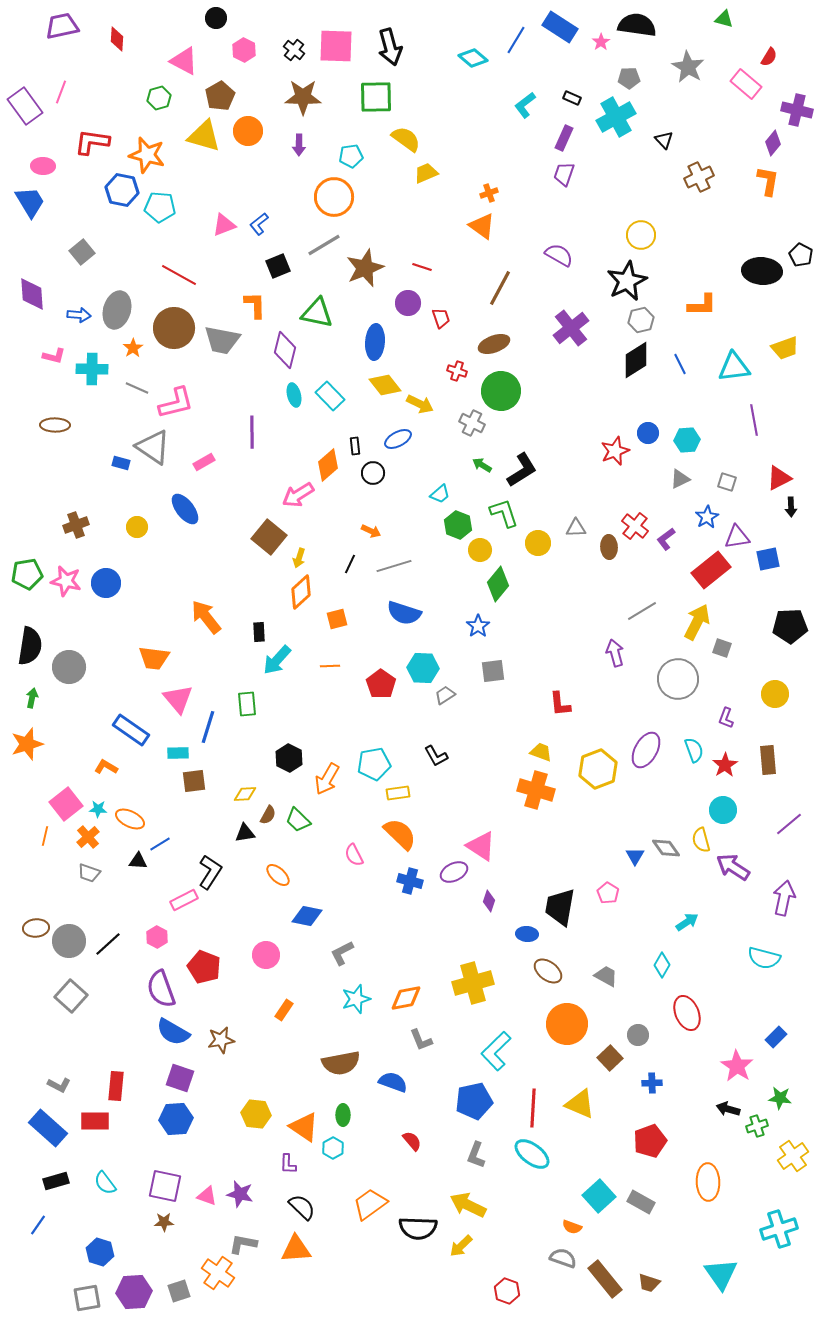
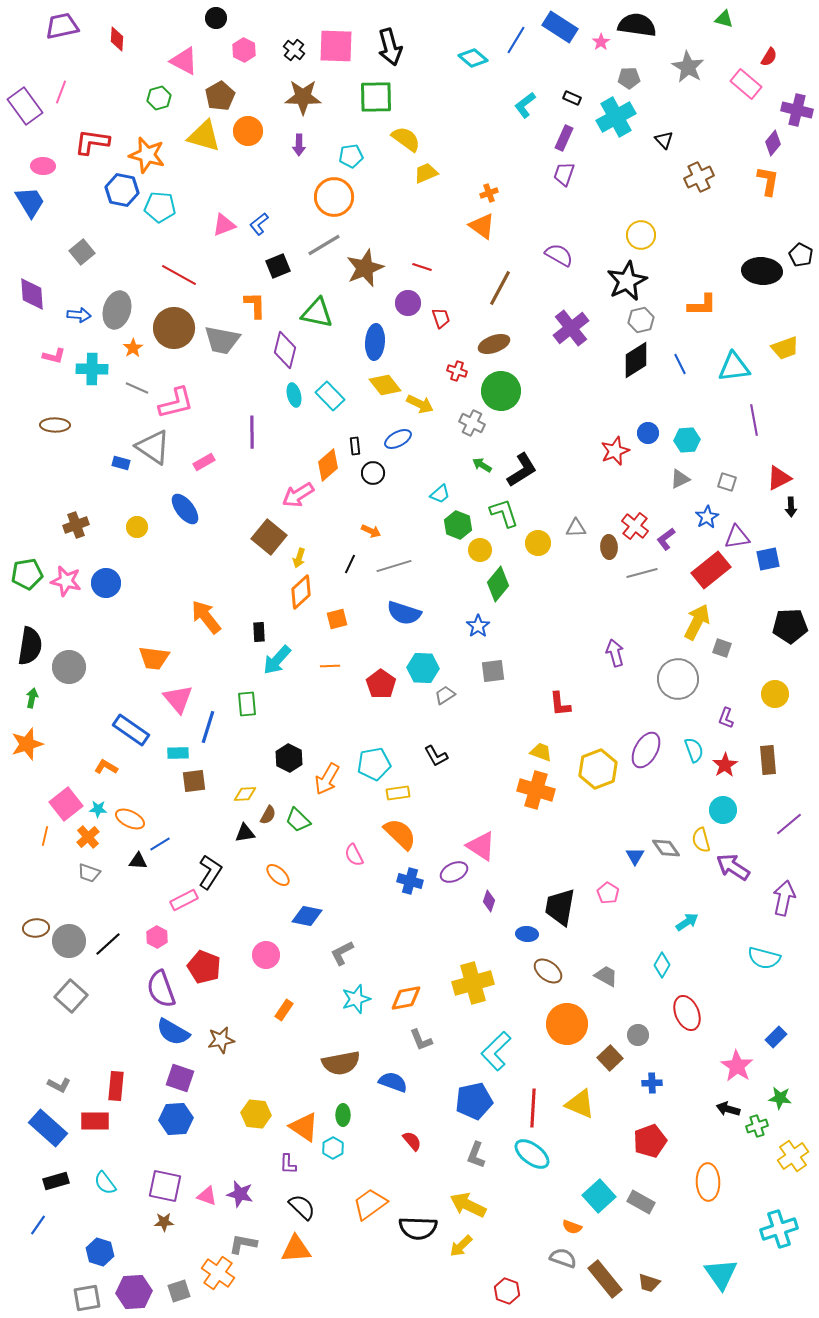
gray line at (642, 611): moved 38 px up; rotated 16 degrees clockwise
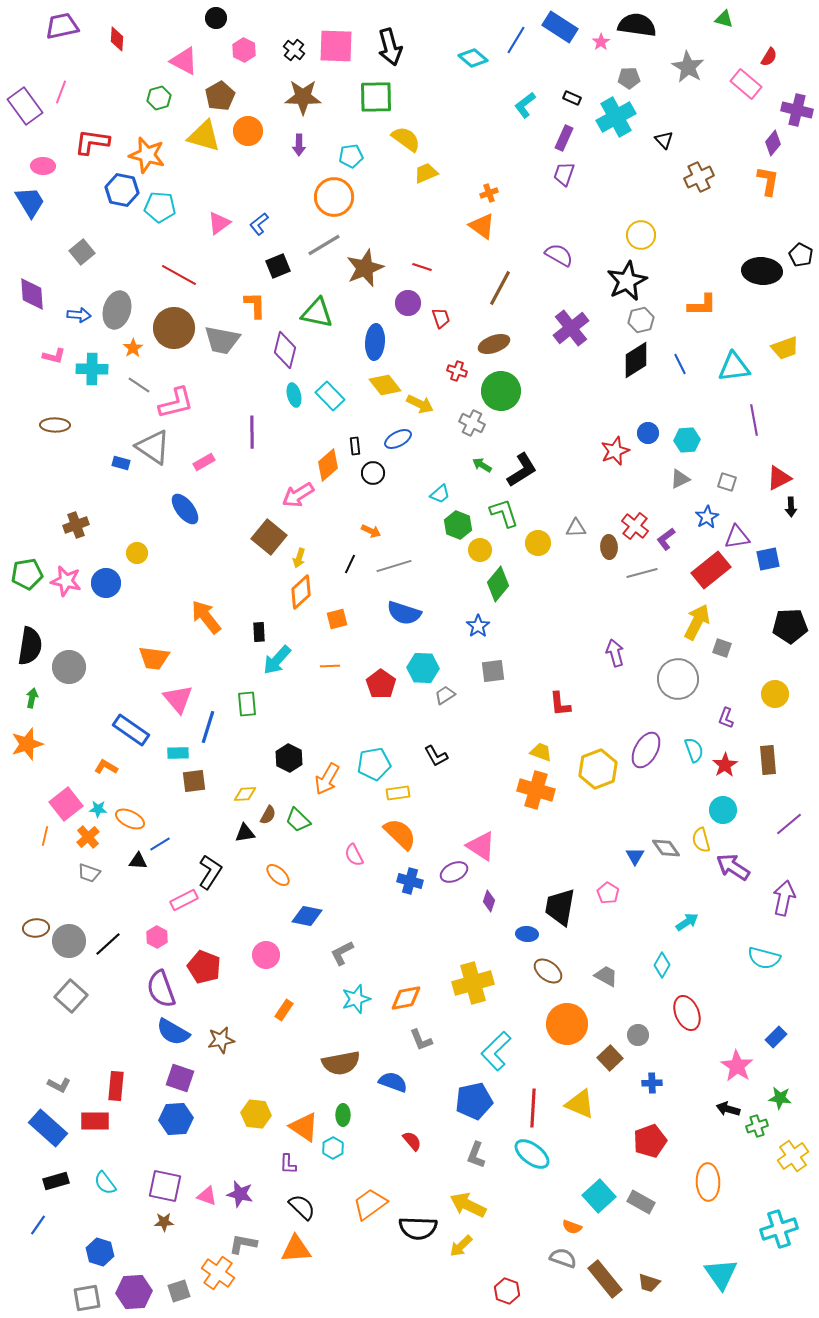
pink triangle at (224, 225): moved 5 px left, 2 px up; rotated 15 degrees counterclockwise
gray line at (137, 388): moved 2 px right, 3 px up; rotated 10 degrees clockwise
yellow circle at (137, 527): moved 26 px down
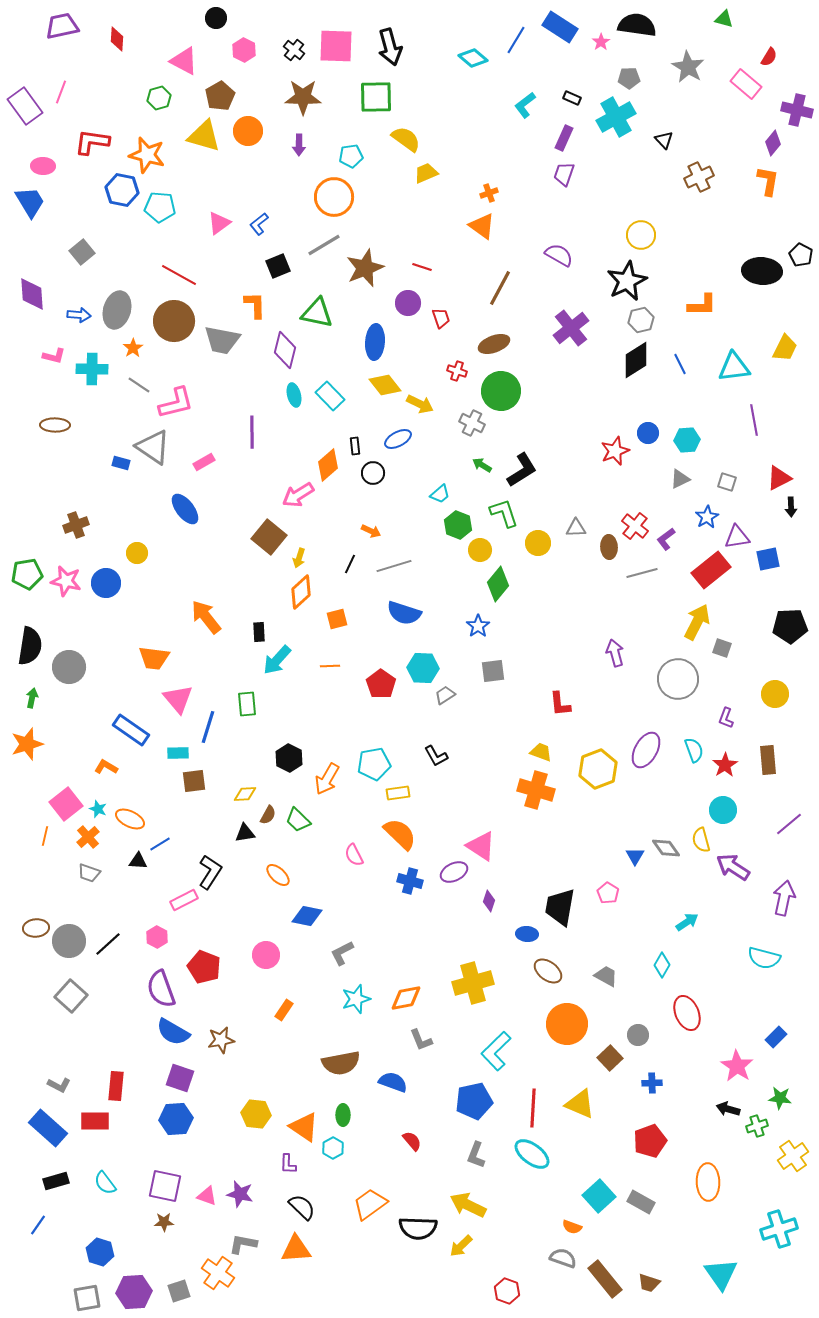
brown circle at (174, 328): moved 7 px up
yellow trapezoid at (785, 348): rotated 44 degrees counterclockwise
cyan star at (98, 809): rotated 18 degrees clockwise
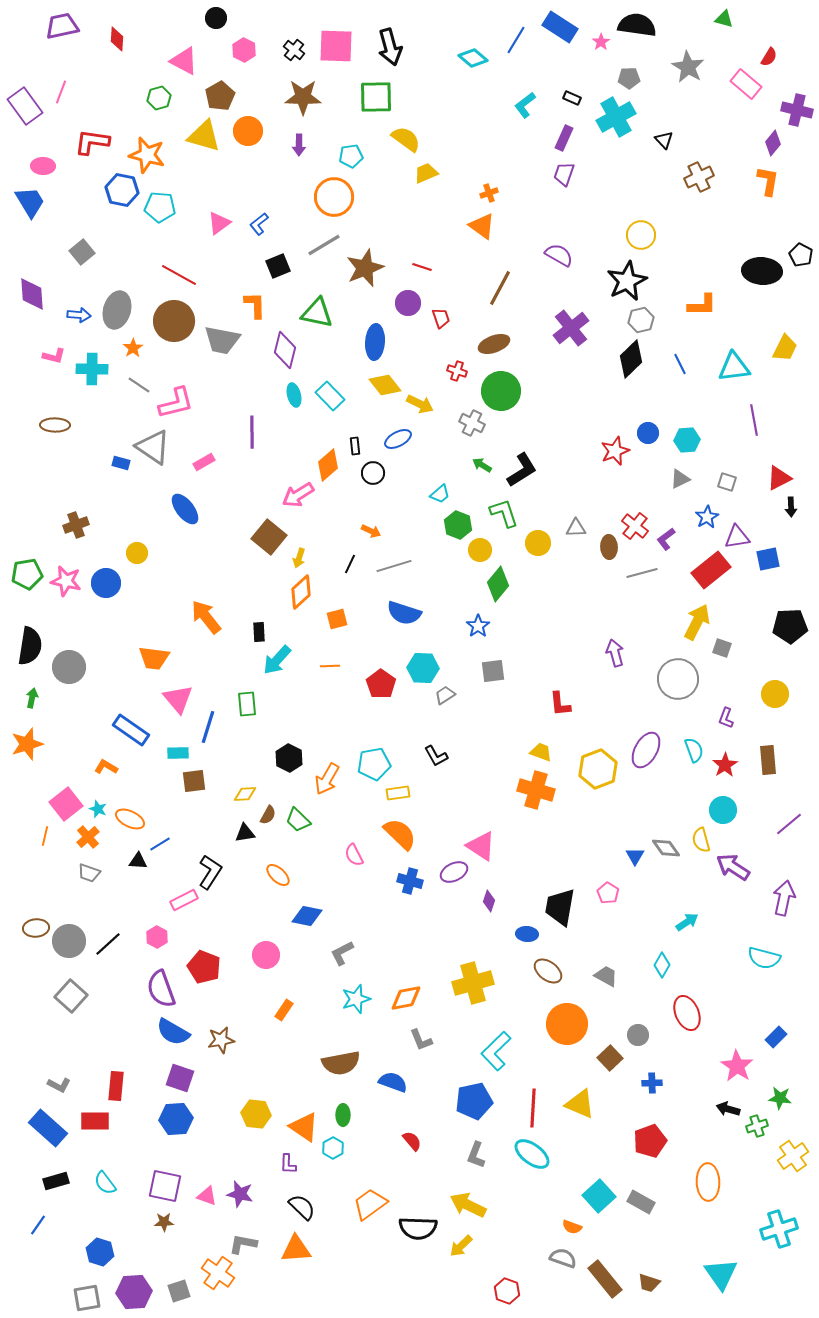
black diamond at (636, 360): moved 5 px left, 1 px up; rotated 12 degrees counterclockwise
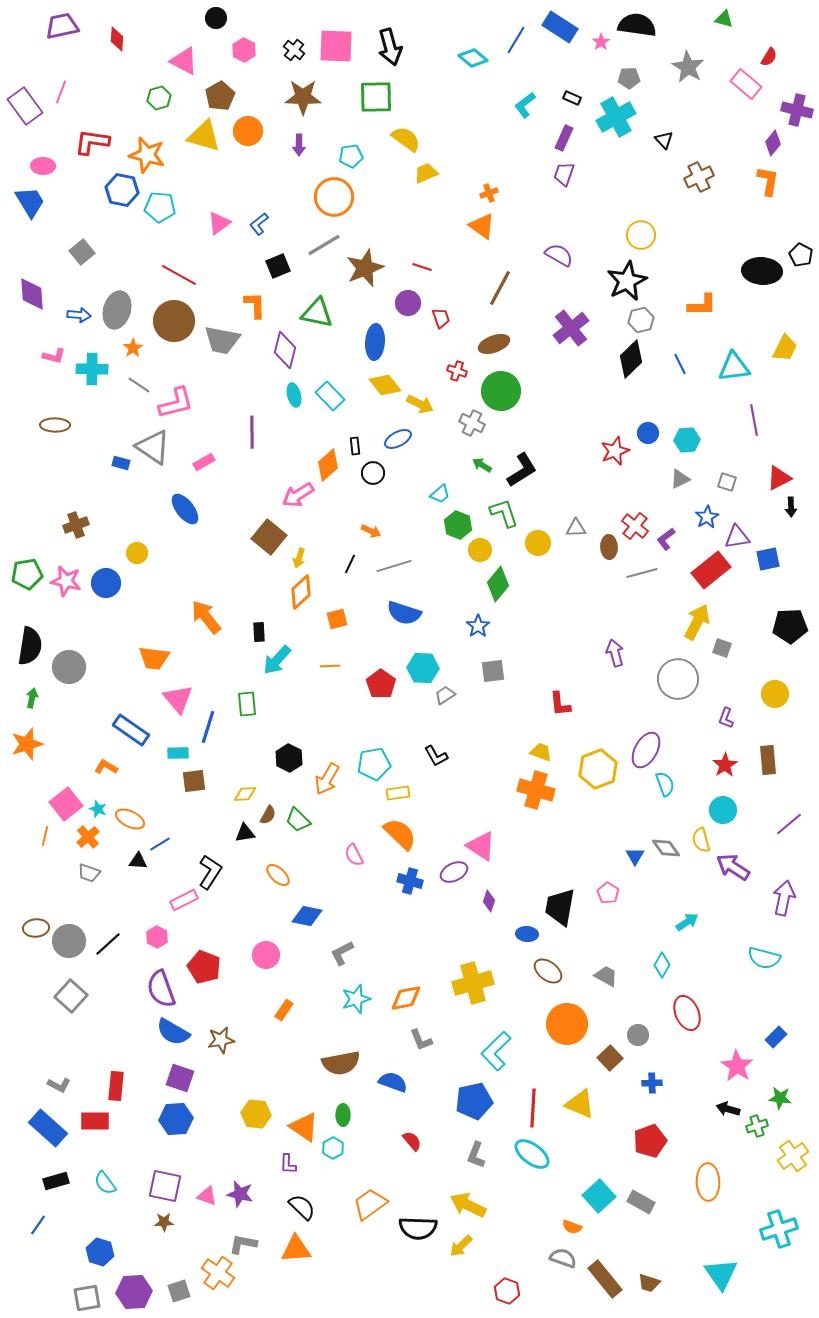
cyan semicircle at (694, 750): moved 29 px left, 34 px down
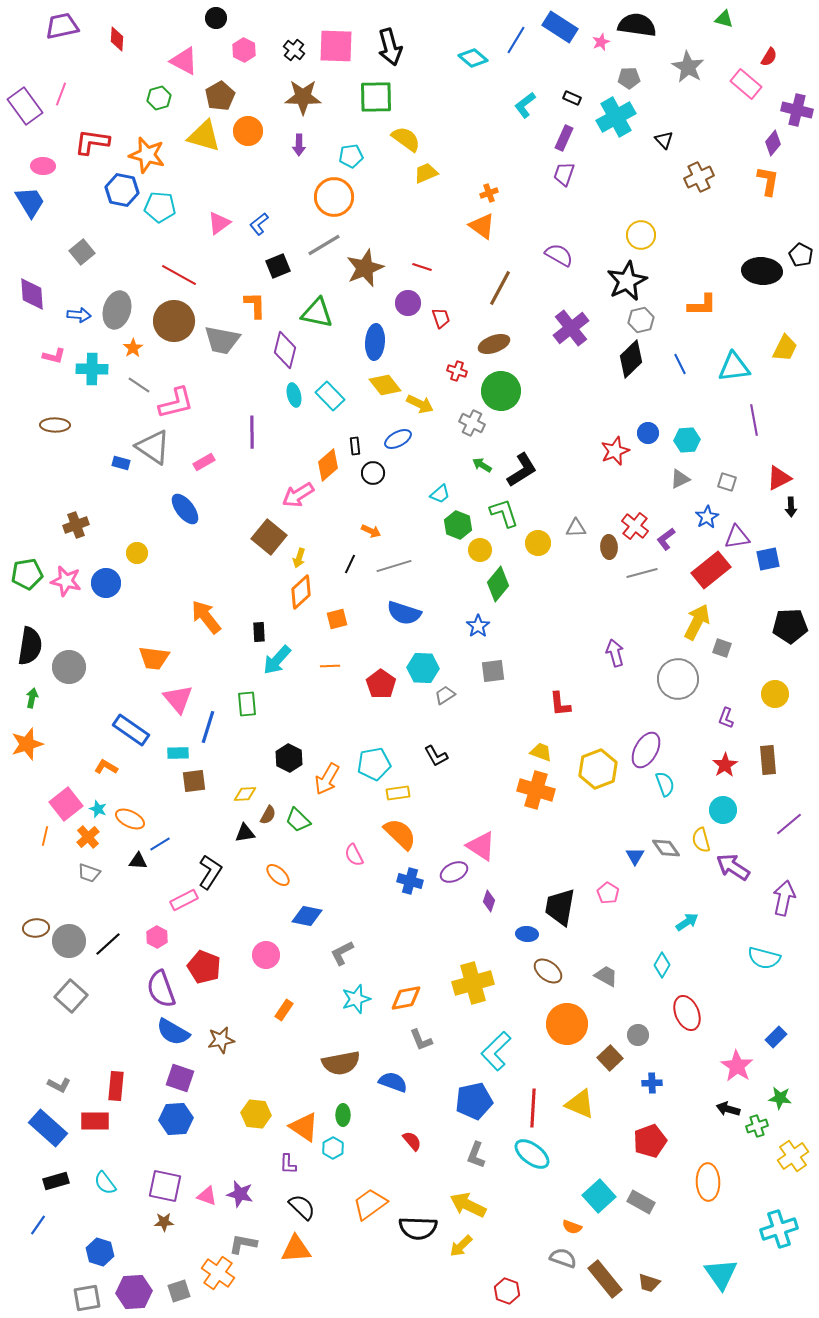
pink star at (601, 42): rotated 12 degrees clockwise
pink line at (61, 92): moved 2 px down
